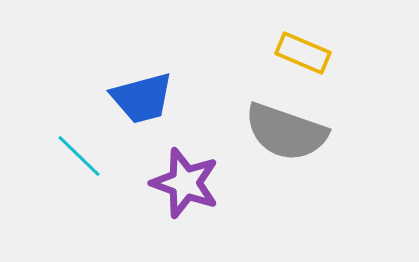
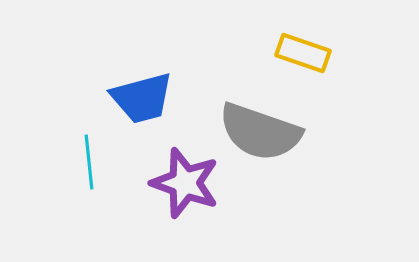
yellow rectangle: rotated 4 degrees counterclockwise
gray semicircle: moved 26 px left
cyan line: moved 10 px right, 6 px down; rotated 40 degrees clockwise
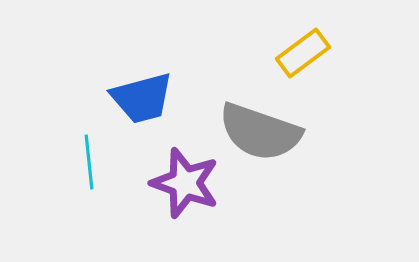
yellow rectangle: rotated 56 degrees counterclockwise
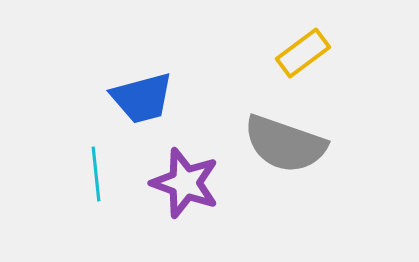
gray semicircle: moved 25 px right, 12 px down
cyan line: moved 7 px right, 12 px down
